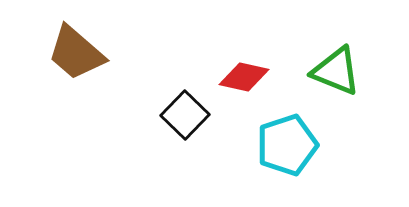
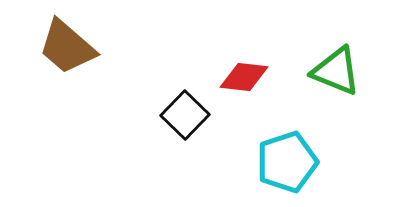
brown trapezoid: moved 9 px left, 6 px up
red diamond: rotated 6 degrees counterclockwise
cyan pentagon: moved 17 px down
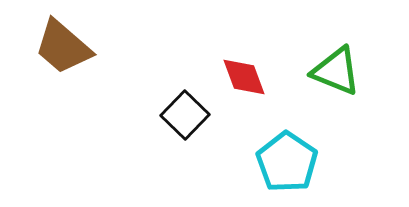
brown trapezoid: moved 4 px left
red diamond: rotated 63 degrees clockwise
cyan pentagon: rotated 20 degrees counterclockwise
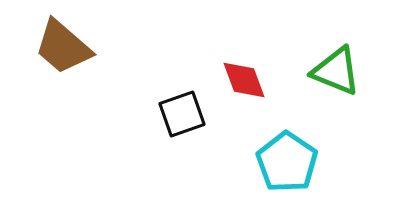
red diamond: moved 3 px down
black square: moved 3 px left, 1 px up; rotated 27 degrees clockwise
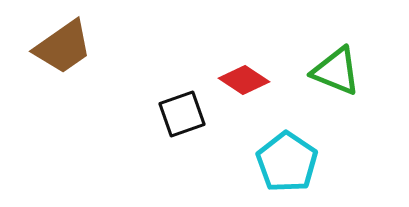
brown trapezoid: rotated 76 degrees counterclockwise
red diamond: rotated 36 degrees counterclockwise
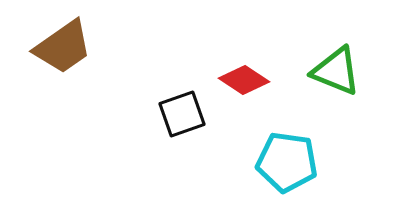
cyan pentagon: rotated 26 degrees counterclockwise
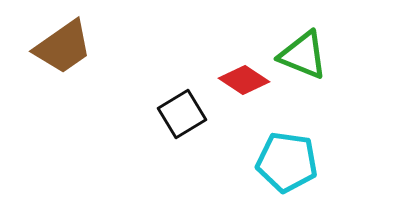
green triangle: moved 33 px left, 16 px up
black square: rotated 12 degrees counterclockwise
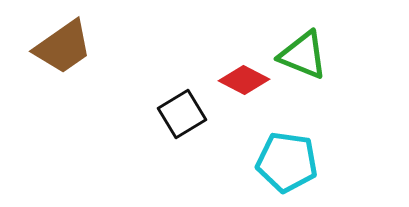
red diamond: rotated 6 degrees counterclockwise
